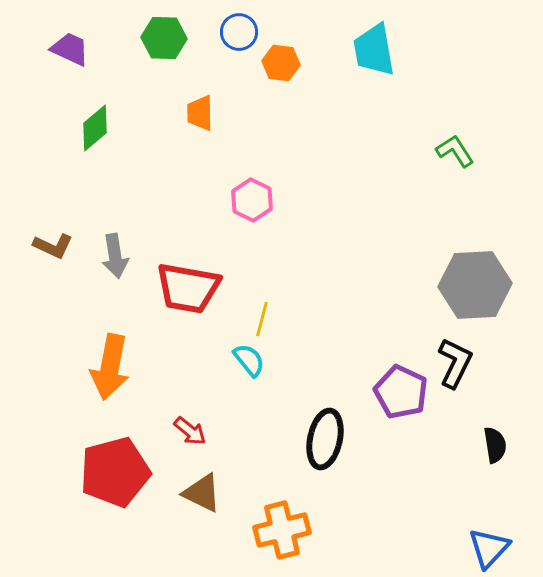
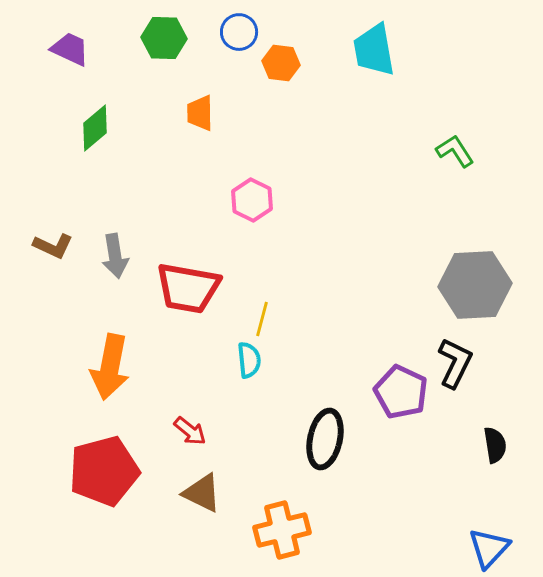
cyan semicircle: rotated 33 degrees clockwise
red pentagon: moved 11 px left, 1 px up
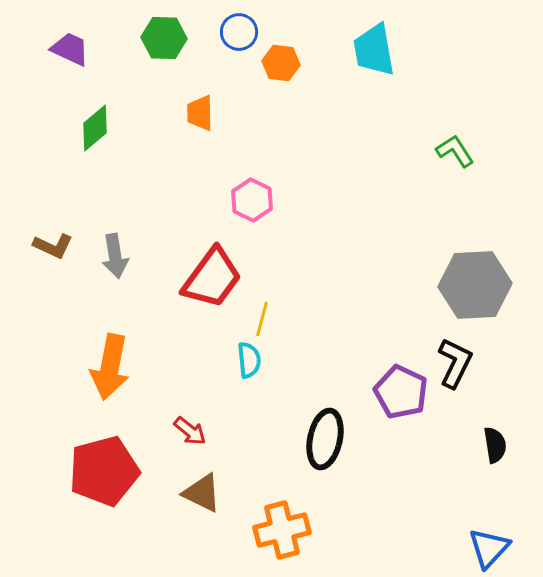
red trapezoid: moved 24 px right, 10 px up; rotated 64 degrees counterclockwise
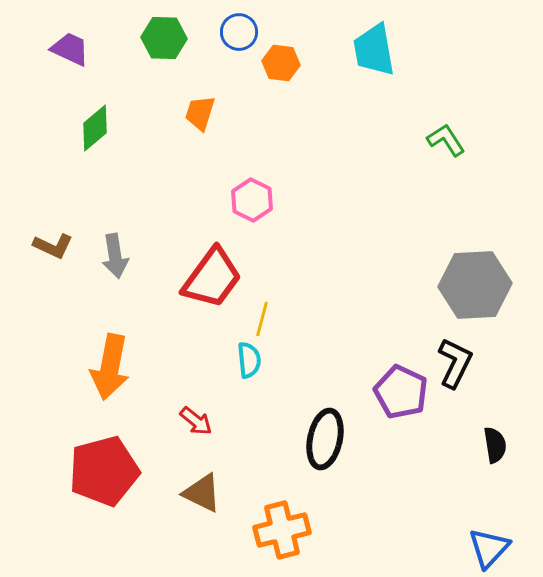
orange trapezoid: rotated 18 degrees clockwise
green L-shape: moved 9 px left, 11 px up
red arrow: moved 6 px right, 10 px up
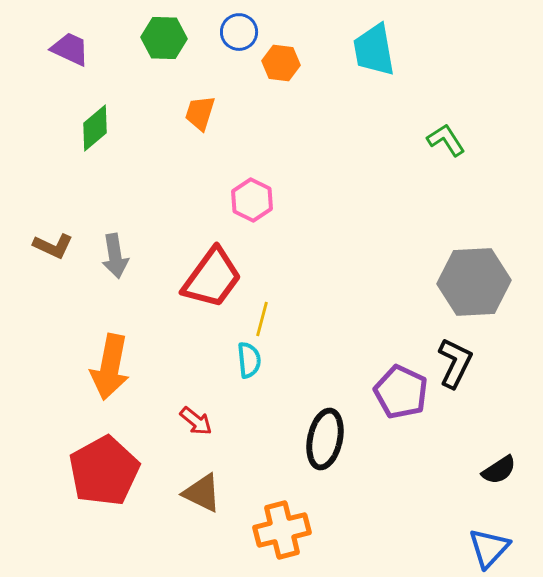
gray hexagon: moved 1 px left, 3 px up
black semicircle: moved 4 px right, 25 px down; rotated 66 degrees clockwise
red pentagon: rotated 14 degrees counterclockwise
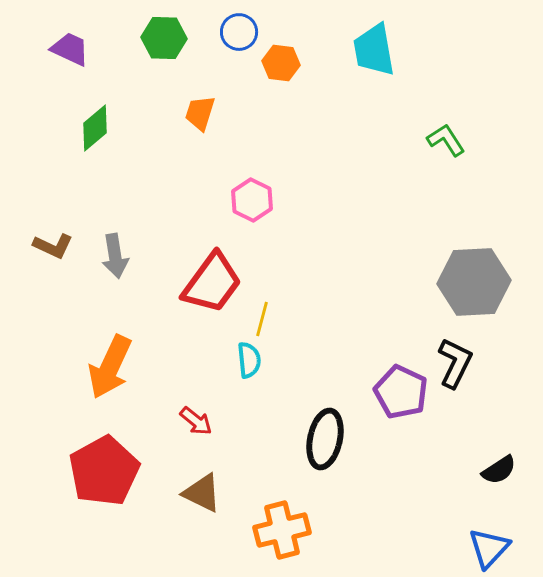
red trapezoid: moved 5 px down
orange arrow: rotated 14 degrees clockwise
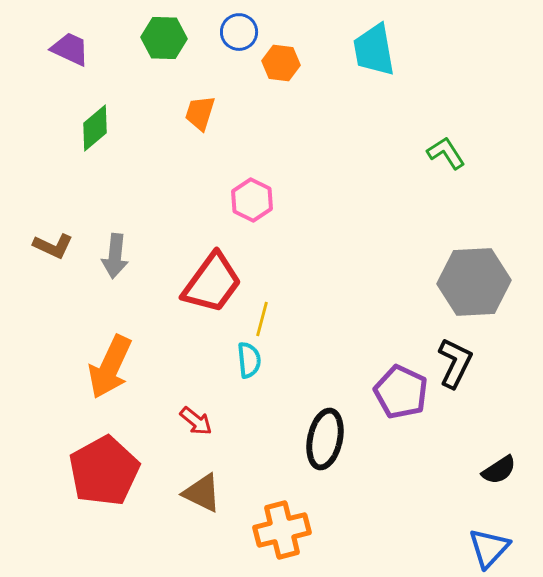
green L-shape: moved 13 px down
gray arrow: rotated 15 degrees clockwise
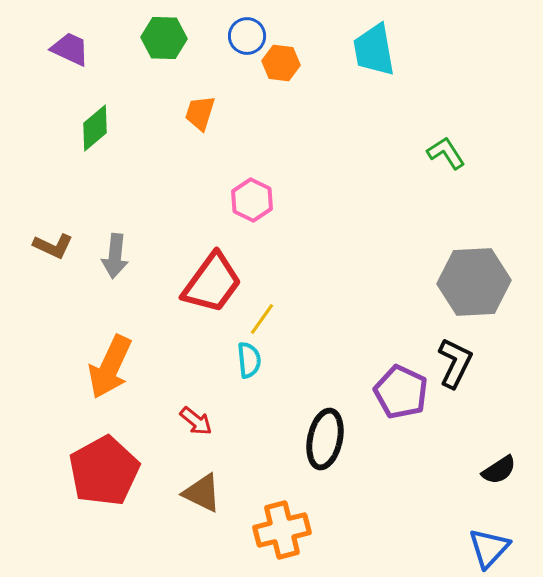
blue circle: moved 8 px right, 4 px down
yellow line: rotated 20 degrees clockwise
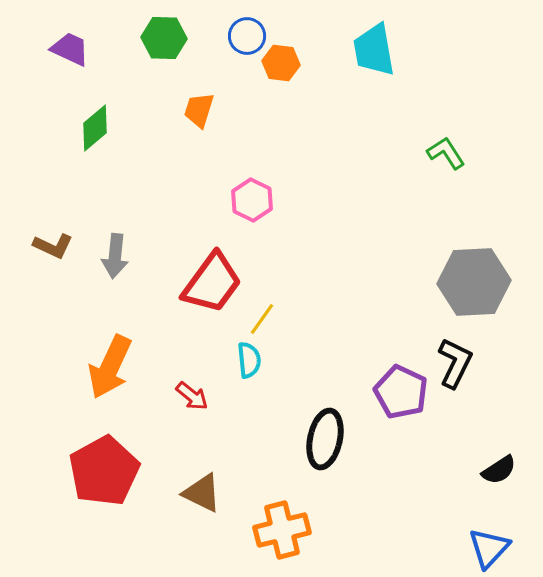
orange trapezoid: moved 1 px left, 3 px up
red arrow: moved 4 px left, 25 px up
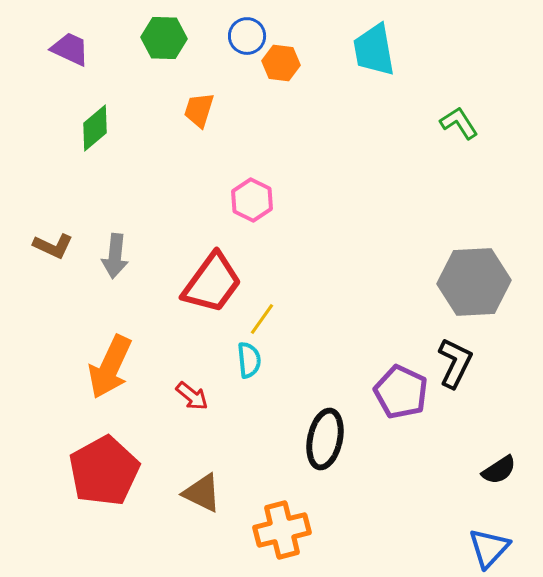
green L-shape: moved 13 px right, 30 px up
